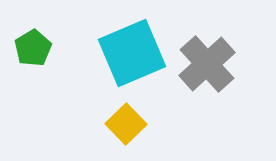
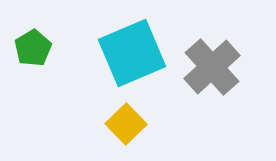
gray cross: moved 5 px right, 3 px down
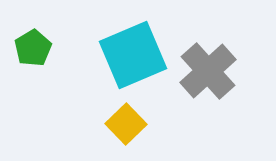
cyan square: moved 1 px right, 2 px down
gray cross: moved 4 px left, 4 px down
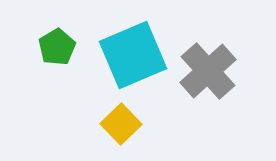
green pentagon: moved 24 px right, 1 px up
yellow square: moved 5 px left
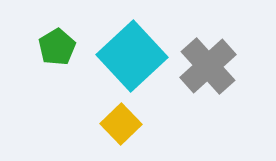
cyan square: moved 1 px left, 1 px down; rotated 20 degrees counterclockwise
gray cross: moved 5 px up
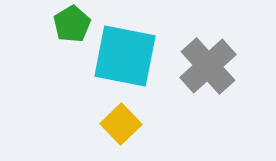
green pentagon: moved 15 px right, 23 px up
cyan square: moved 7 px left; rotated 36 degrees counterclockwise
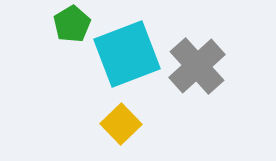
cyan square: moved 2 px right, 2 px up; rotated 32 degrees counterclockwise
gray cross: moved 11 px left
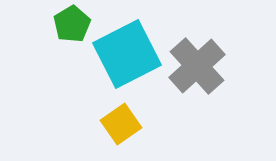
cyan square: rotated 6 degrees counterclockwise
yellow square: rotated 9 degrees clockwise
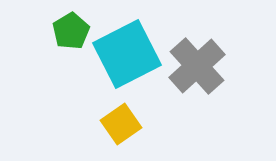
green pentagon: moved 1 px left, 7 px down
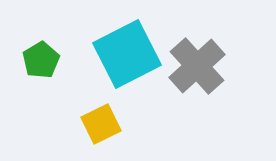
green pentagon: moved 30 px left, 29 px down
yellow square: moved 20 px left; rotated 9 degrees clockwise
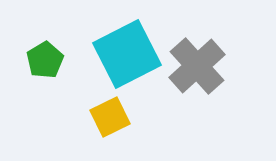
green pentagon: moved 4 px right
yellow square: moved 9 px right, 7 px up
